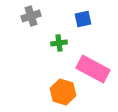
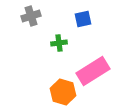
pink rectangle: moved 2 px down; rotated 60 degrees counterclockwise
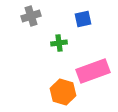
pink rectangle: rotated 12 degrees clockwise
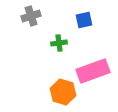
blue square: moved 1 px right, 1 px down
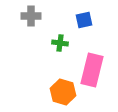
gray cross: rotated 18 degrees clockwise
green cross: moved 1 px right; rotated 14 degrees clockwise
pink rectangle: moved 1 px left, 1 px up; rotated 56 degrees counterclockwise
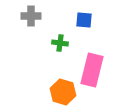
blue square: rotated 18 degrees clockwise
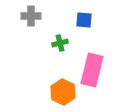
green cross: rotated 21 degrees counterclockwise
orange hexagon: rotated 10 degrees clockwise
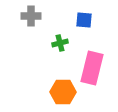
pink rectangle: moved 2 px up
orange hexagon: rotated 25 degrees counterclockwise
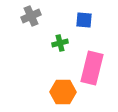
gray cross: rotated 24 degrees counterclockwise
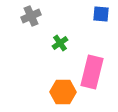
blue square: moved 17 px right, 6 px up
green cross: rotated 21 degrees counterclockwise
pink rectangle: moved 4 px down
